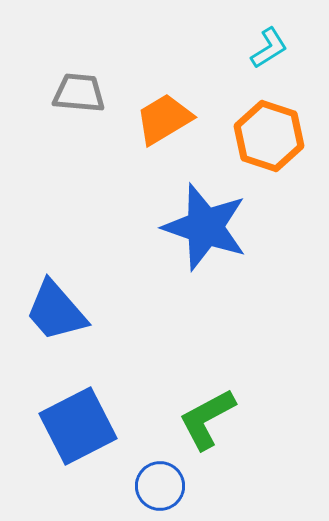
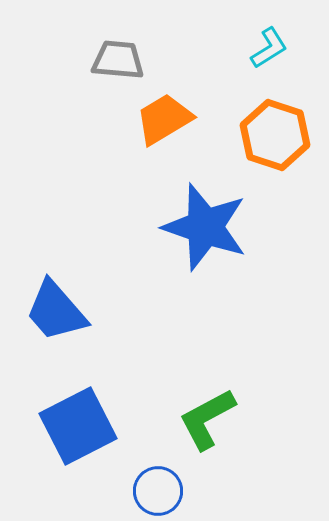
gray trapezoid: moved 39 px right, 33 px up
orange hexagon: moved 6 px right, 1 px up
blue circle: moved 2 px left, 5 px down
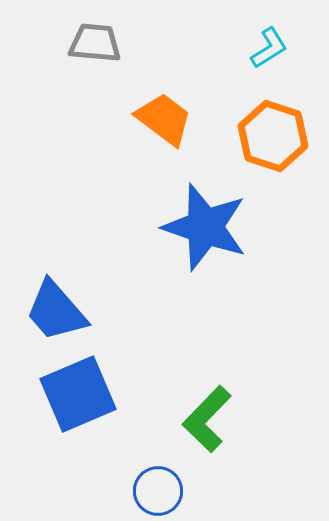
gray trapezoid: moved 23 px left, 17 px up
orange trapezoid: rotated 68 degrees clockwise
orange hexagon: moved 2 px left, 1 px down
green L-shape: rotated 18 degrees counterclockwise
blue square: moved 32 px up; rotated 4 degrees clockwise
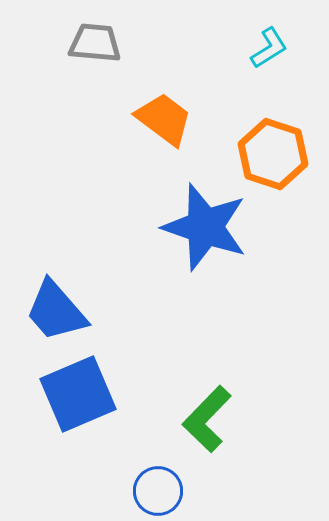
orange hexagon: moved 18 px down
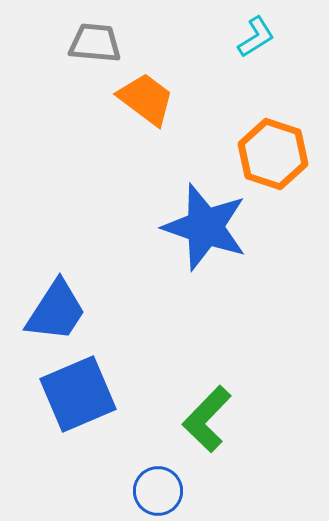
cyan L-shape: moved 13 px left, 11 px up
orange trapezoid: moved 18 px left, 20 px up
blue trapezoid: rotated 106 degrees counterclockwise
